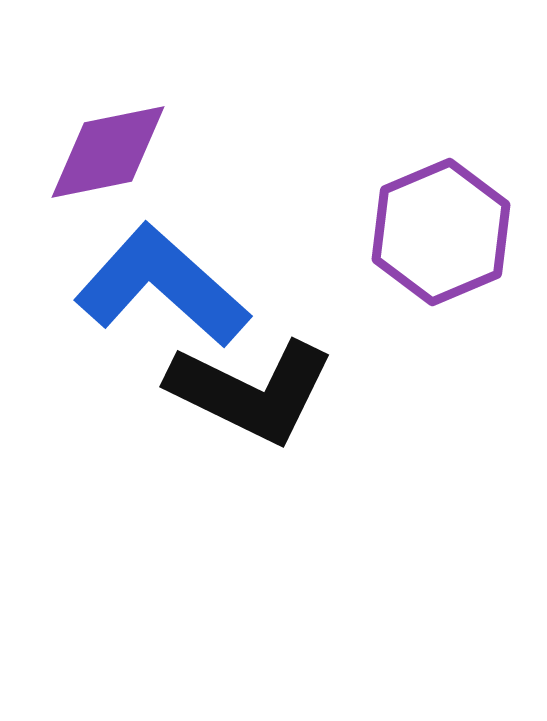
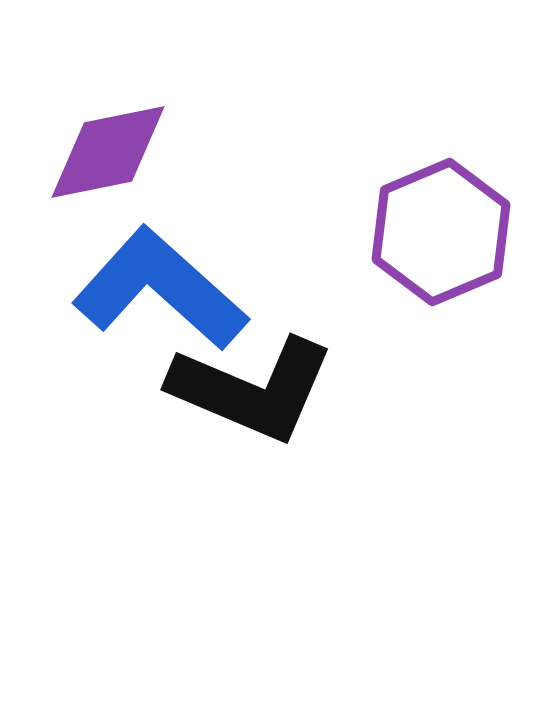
blue L-shape: moved 2 px left, 3 px down
black L-shape: moved 1 px right, 2 px up; rotated 3 degrees counterclockwise
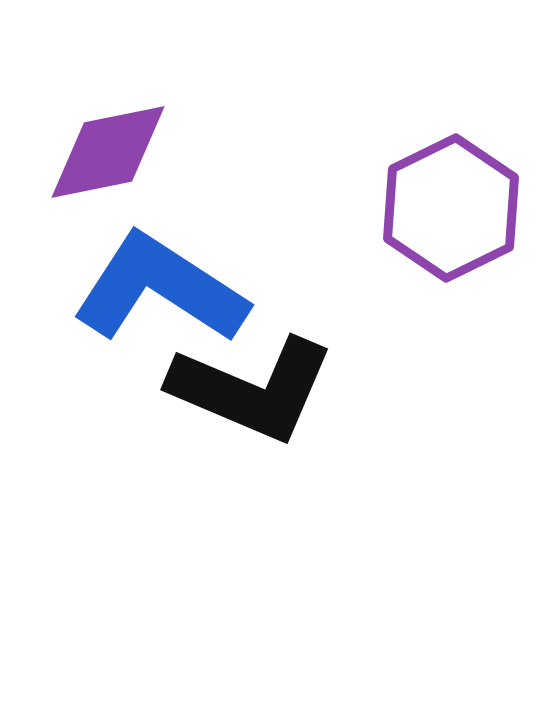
purple hexagon: moved 10 px right, 24 px up; rotated 3 degrees counterclockwise
blue L-shape: rotated 9 degrees counterclockwise
